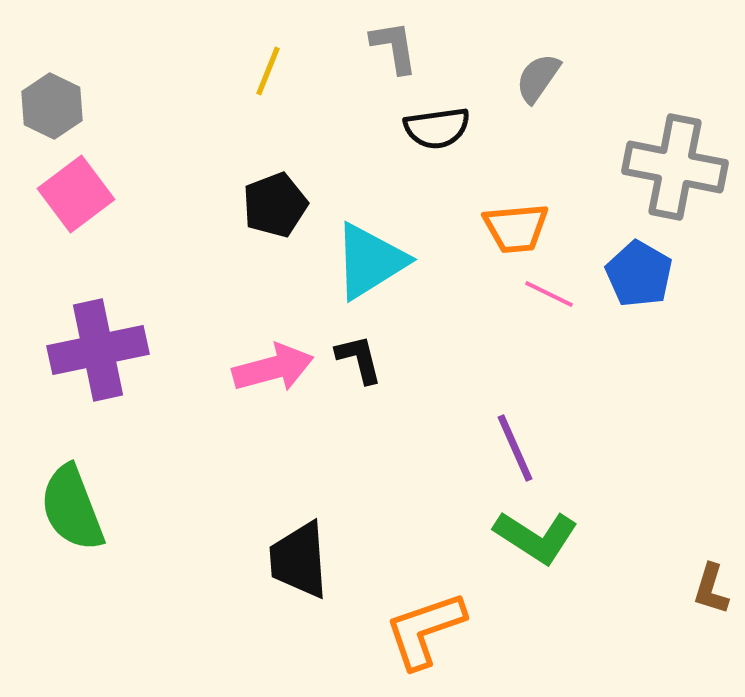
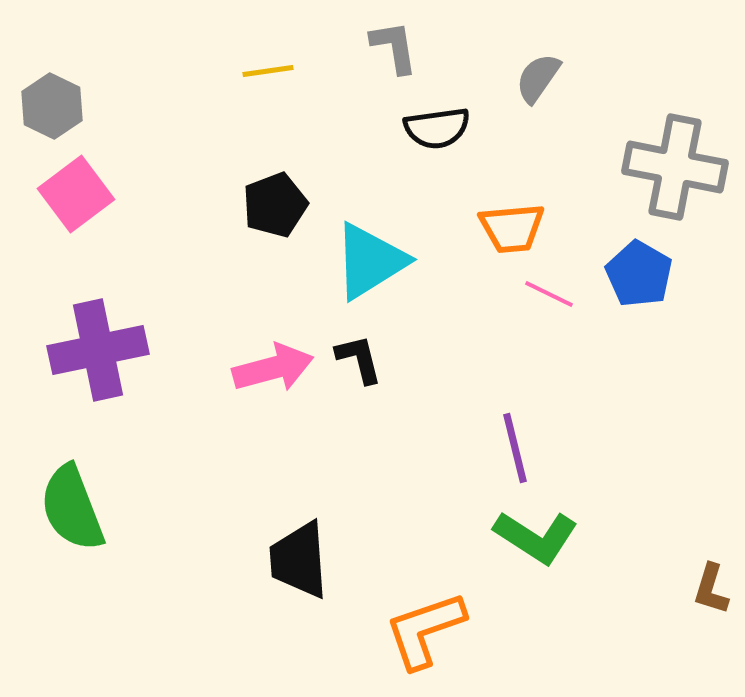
yellow line: rotated 60 degrees clockwise
orange trapezoid: moved 4 px left
purple line: rotated 10 degrees clockwise
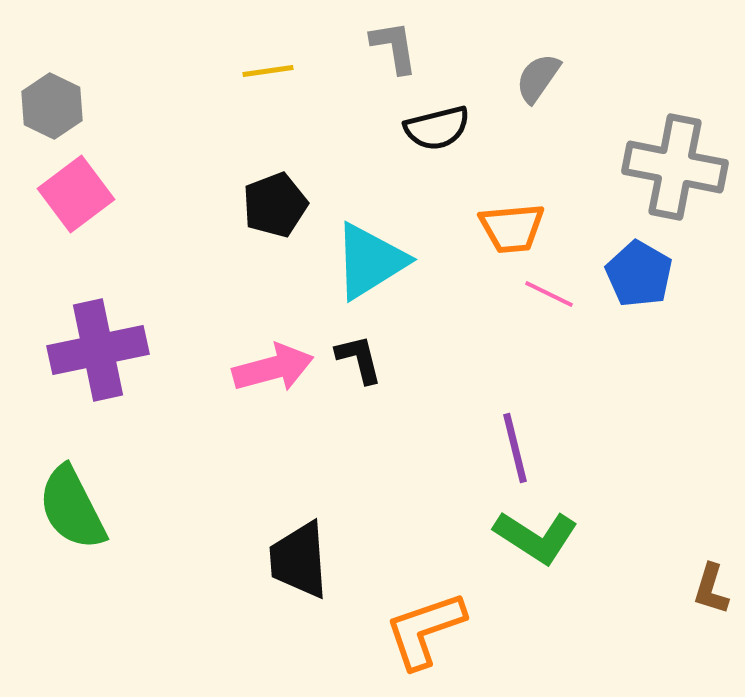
black semicircle: rotated 6 degrees counterclockwise
green semicircle: rotated 6 degrees counterclockwise
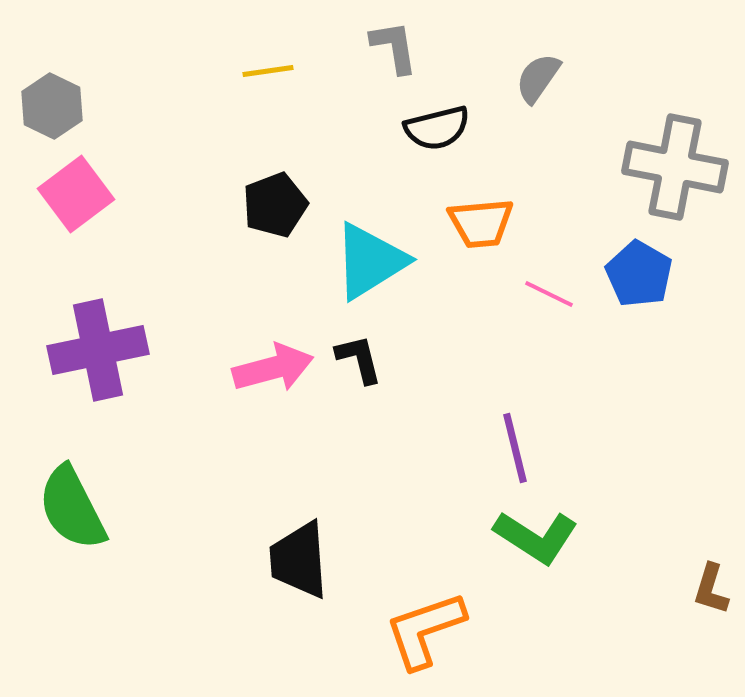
orange trapezoid: moved 31 px left, 5 px up
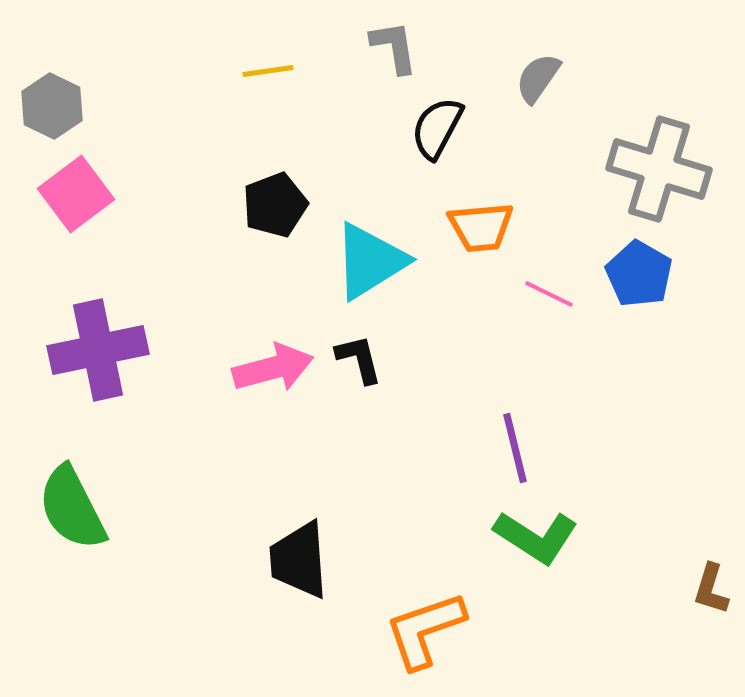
black semicircle: rotated 132 degrees clockwise
gray cross: moved 16 px left, 2 px down; rotated 6 degrees clockwise
orange trapezoid: moved 4 px down
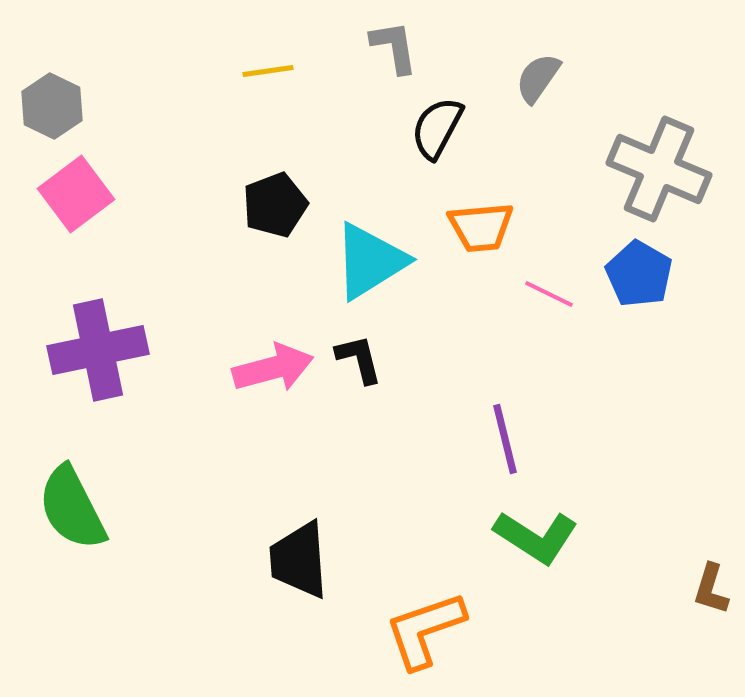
gray cross: rotated 6 degrees clockwise
purple line: moved 10 px left, 9 px up
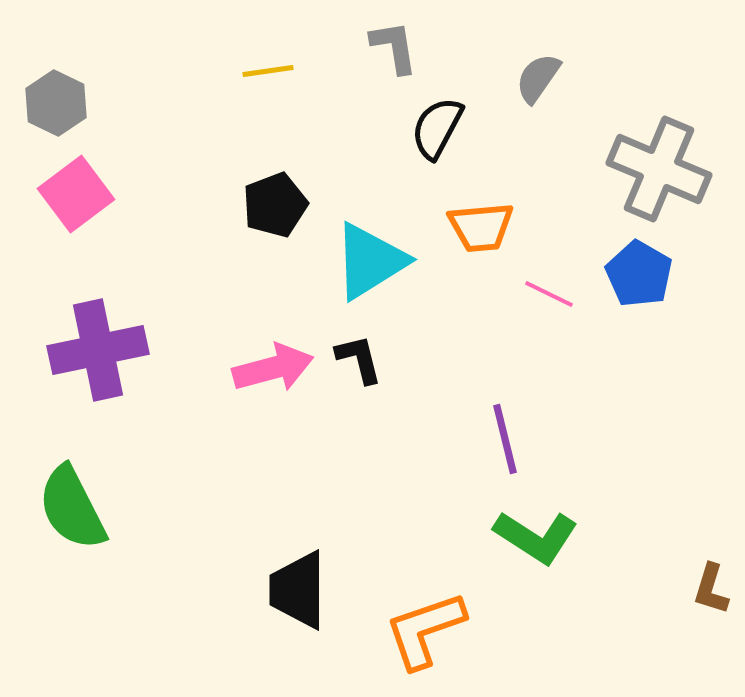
gray hexagon: moved 4 px right, 3 px up
black trapezoid: moved 1 px left, 30 px down; rotated 4 degrees clockwise
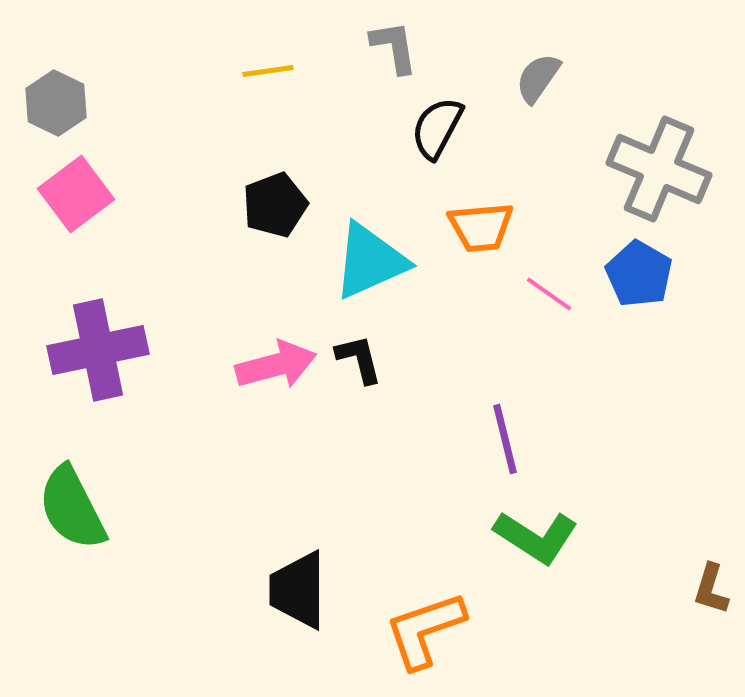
cyan triangle: rotated 8 degrees clockwise
pink line: rotated 9 degrees clockwise
pink arrow: moved 3 px right, 3 px up
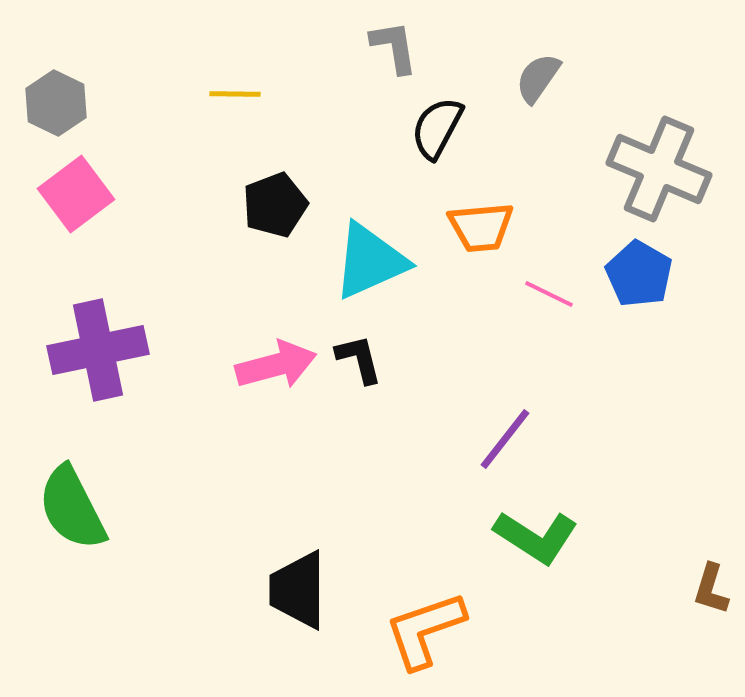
yellow line: moved 33 px left, 23 px down; rotated 9 degrees clockwise
pink line: rotated 9 degrees counterclockwise
purple line: rotated 52 degrees clockwise
